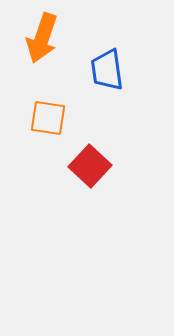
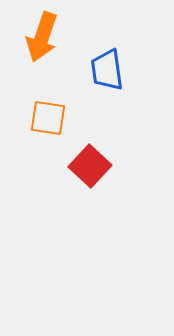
orange arrow: moved 1 px up
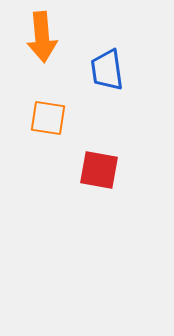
orange arrow: rotated 24 degrees counterclockwise
red square: moved 9 px right, 4 px down; rotated 33 degrees counterclockwise
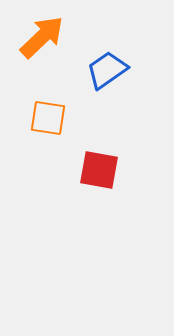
orange arrow: rotated 129 degrees counterclockwise
blue trapezoid: rotated 63 degrees clockwise
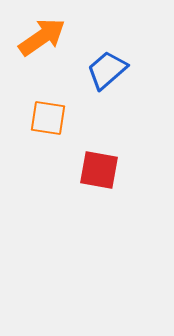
orange arrow: rotated 9 degrees clockwise
blue trapezoid: rotated 6 degrees counterclockwise
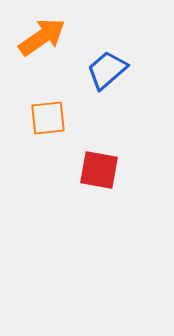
orange square: rotated 15 degrees counterclockwise
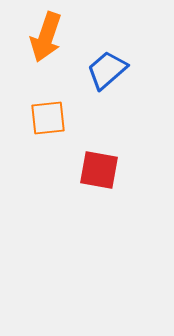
orange arrow: moved 4 px right; rotated 144 degrees clockwise
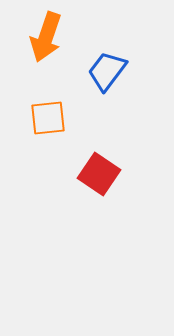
blue trapezoid: moved 1 px down; rotated 12 degrees counterclockwise
red square: moved 4 px down; rotated 24 degrees clockwise
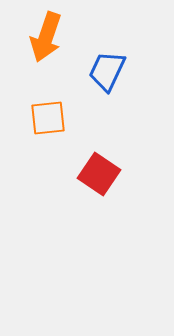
blue trapezoid: rotated 12 degrees counterclockwise
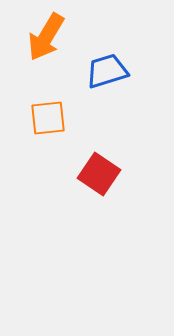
orange arrow: rotated 12 degrees clockwise
blue trapezoid: rotated 48 degrees clockwise
